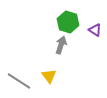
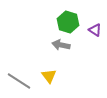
gray arrow: rotated 96 degrees counterclockwise
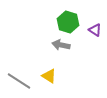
yellow triangle: rotated 21 degrees counterclockwise
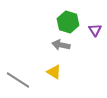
purple triangle: rotated 24 degrees clockwise
yellow triangle: moved 5 px right, 4 px up
gray line: moved 1 px left, 1 px up
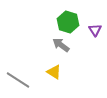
gray arrow: rotated 24 degrees clockwise
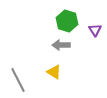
green hexagon: moved 1 px left, 1 px up
gray arrow: rotated 36 degrees counterclockwise
gray line: rotated 30 degrees clockwise
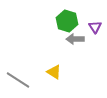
purple triangle: moved 3 px up
gray arrow: moved 14 px right, 6 px up
gray line: rotated 30 degrees counterclockwise
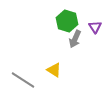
gray arrow: rotated 66 degrees counterclockwise
yellow triangle: moved 2 px up
gray line: moved 5 px right
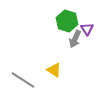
purple triangle: moved 8 px left, 2 px down
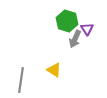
gray line: moved 2 px left; rotated 65 degrees clockwise
